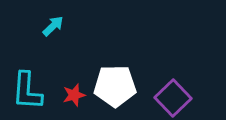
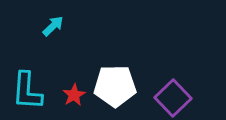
red star: rotated 15 degrees counterclockwise
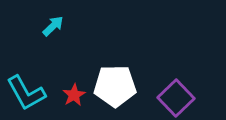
cyan L-shape: moved 1 px left, 2 px down; rotated 33 degrees counterclockwise
purple square: moved 3 px right
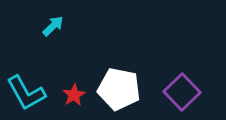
white pentagon: moved 4 px right, 3 px down; rotated 12 degrees clockwise
purple square: moved 6 px right, 6 px up
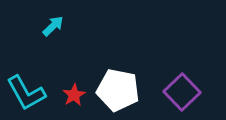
white pentagon: moved 1 px left, 1 px down
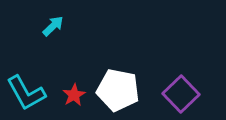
purple square: moved 1 px left, 2 px down
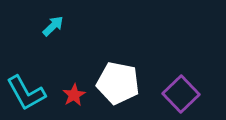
white pentagon: moved 7 px up
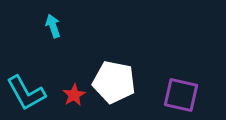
cyan arrow: rotated 65 degrees counterclockwise
white pentagon: moved 4 px left, 1 px up
purple square: moved 1 px down; rotated 33 degrees counterclockwise
